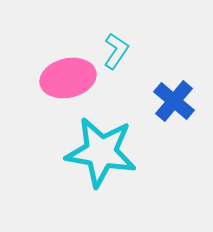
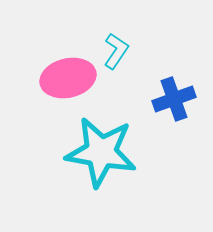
blue cross: moved 2 px up; rotated 30 degrees clockwise
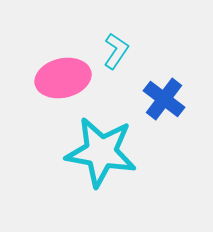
pink ellipse: moved 5 px left
blue cross: moved 10 px left; rotated 33 degrees counterclockwise
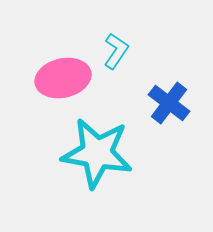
blue cross: moved 5 px right, 4 px down
cyan star: moved 4 px left, 1 px down
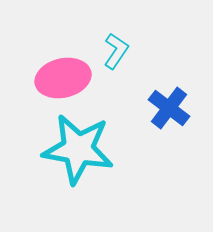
blue cross: moved 5 px down
cyan star: moved 19 px left, 4 px up
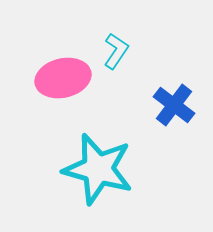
blue cross: moved 5 px right, 3 px up
cyan star: moved 20 px right, 20 px down; rotated 6 degrees clockwise
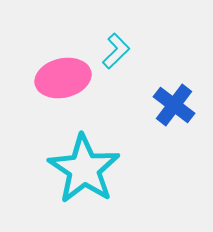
cyan L-shape: rotated 12 degrees clockwise
cyan star: moved 14 px left; rotated 18 degrees clockwise
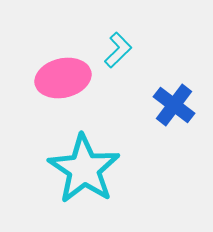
cyan L-shape: moved 2 px right, 1 px up
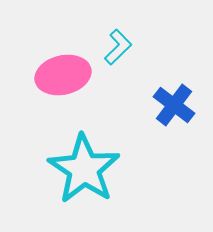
cyan L-shape: moved 3 px up
pink ellipse: moved 3 px up
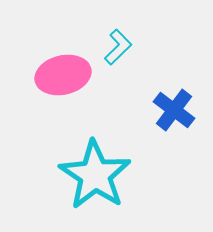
blue cross: moved 5 px down
cyan star: moved 11 px right, 6 px down
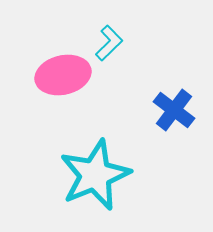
cyan L-shape: moved 9 px left, 4 px up
cyan star: rotated 16 degrees clockwise
